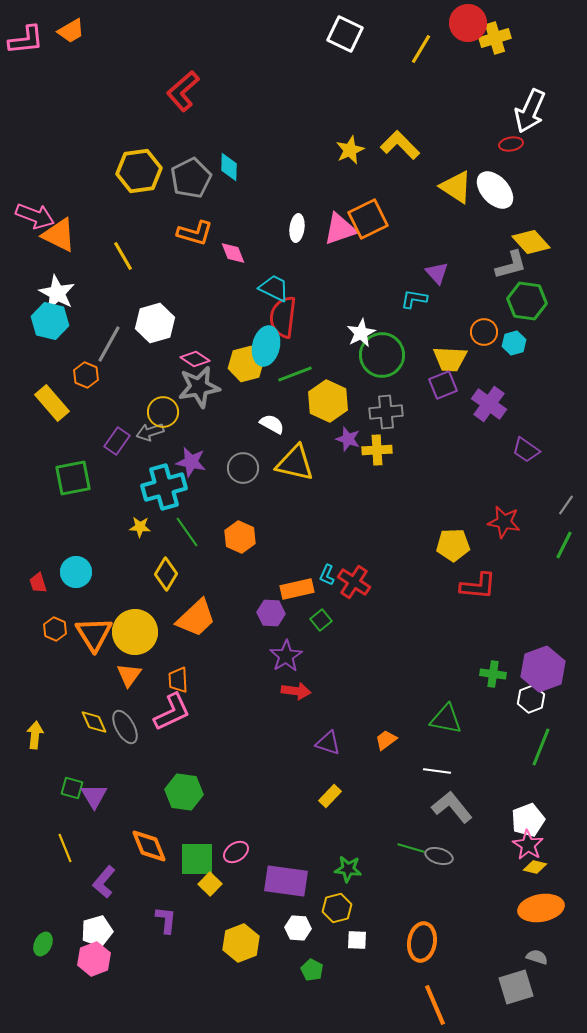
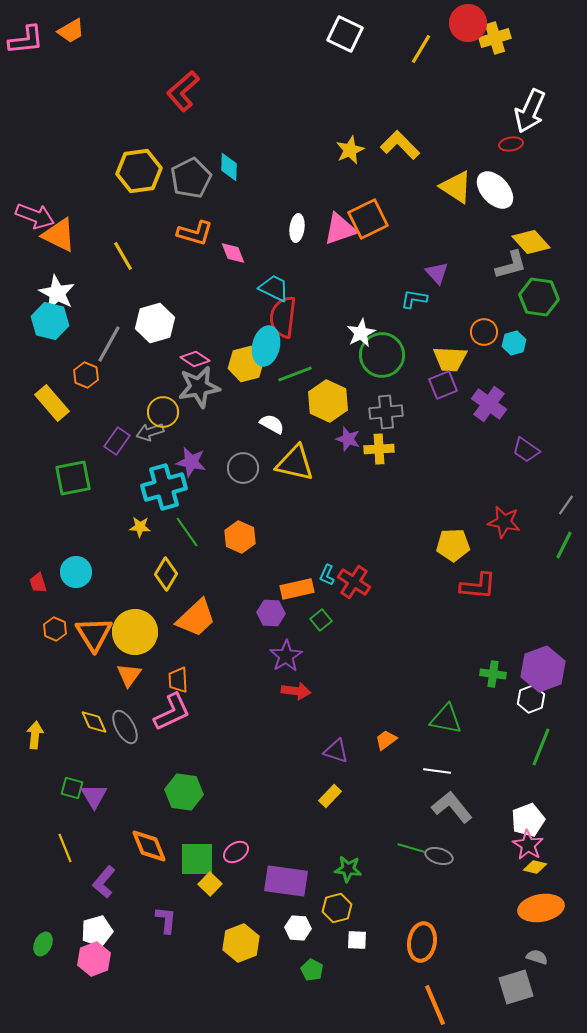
green hexagon at (527, 301): moved 12 px right, 4 px up
yellow cross at (377, 450): moved 2 px right, 1 px up
purple triangle at (328, 743): moved 8 px right, 8 px down
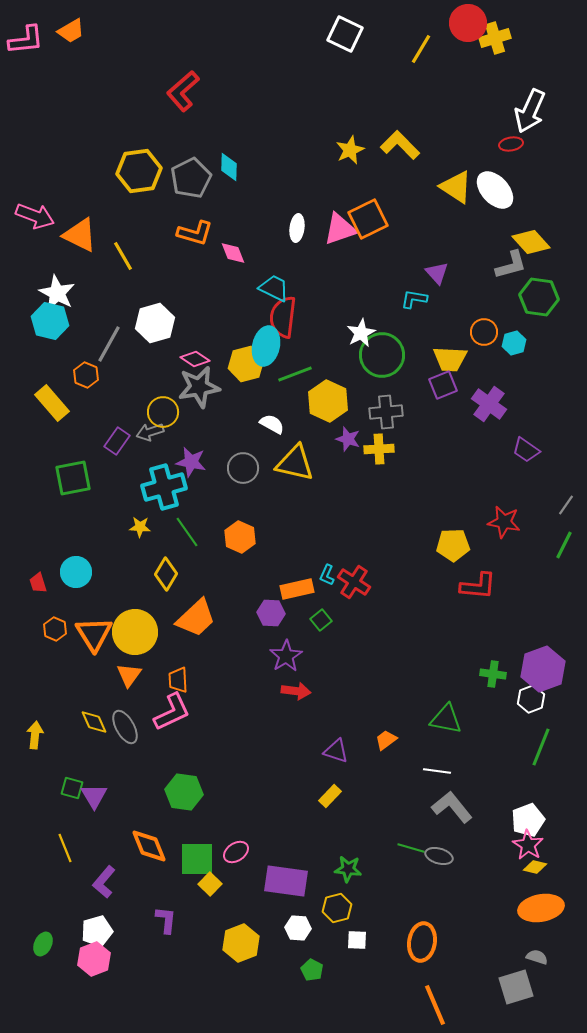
orange triangle at (59, 235): moved 21 px right
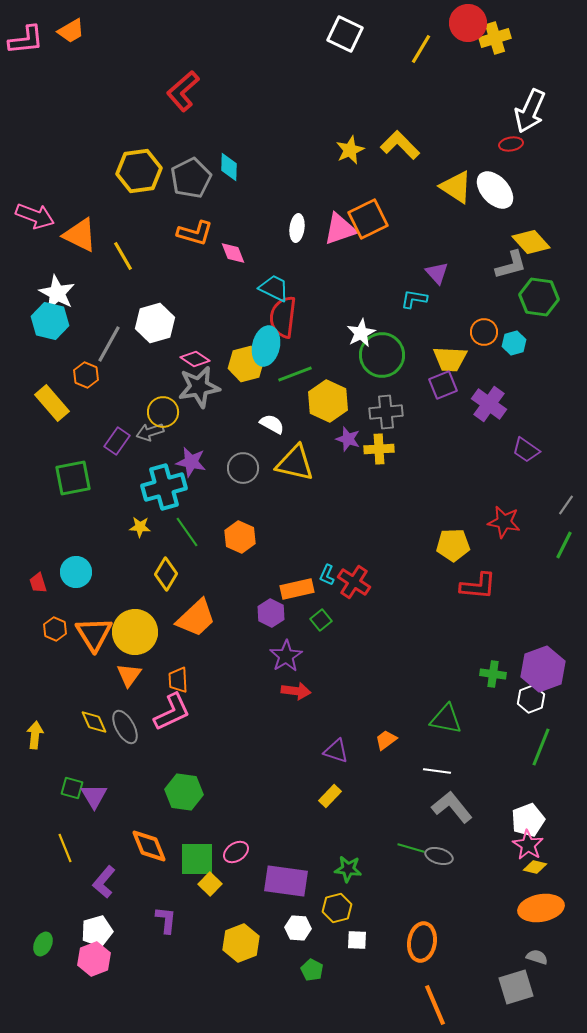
purple hexagon at (271, 613): rotated 24 degrees clockwise
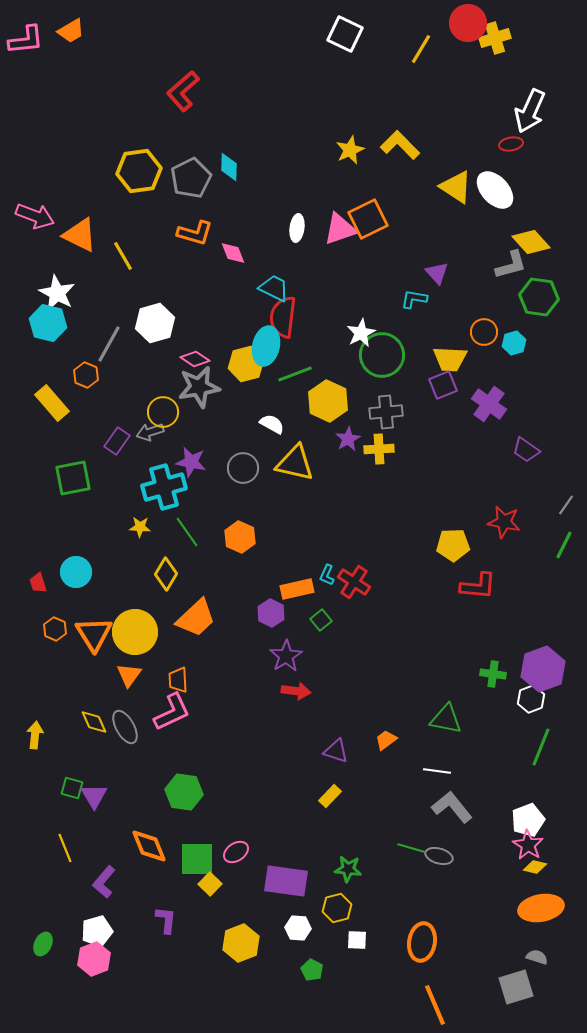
cyan hexagon at (50, 321): moved 2 px left, 2 px down
purple star at (348, 439): rotated 25 degrees clockwise
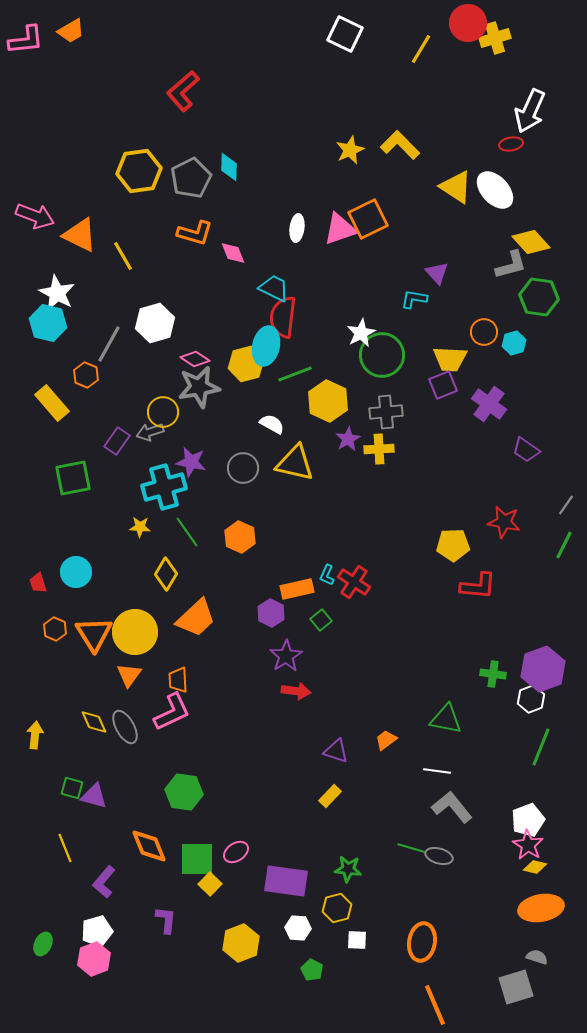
purple triangle at (94, 796): rotated 44 degrees counterclockwise
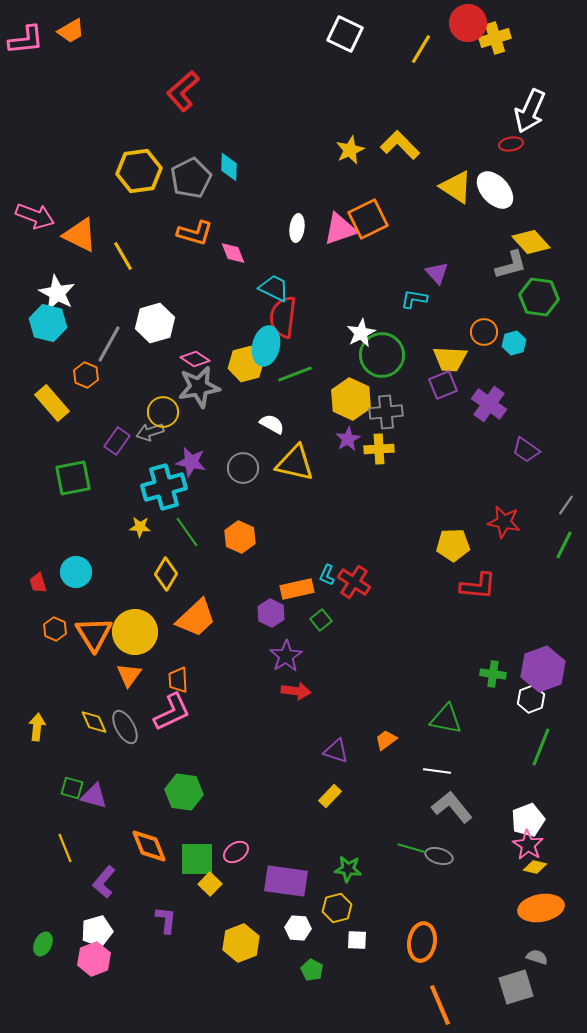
yellow hexagon at (328, 401): moved 23 px right, 2 px up
yellow arrow at (35, 735): moved 2 px right, 8 px up
orange line at (435, 1005): moved 5 px right
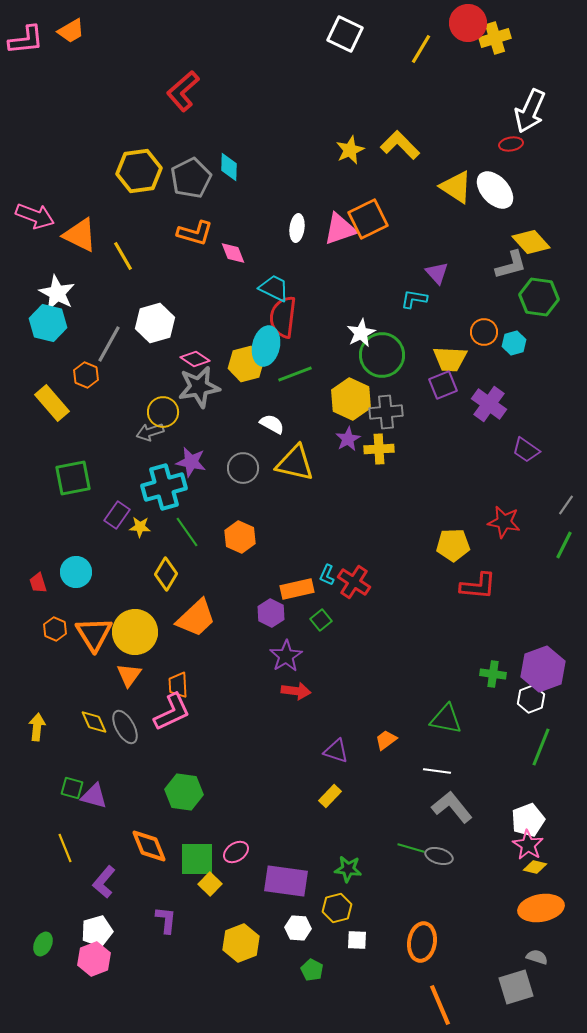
purple rectangle at (117, 441): moved 74 px down
orange trapezoid at (178, 680): moved 5 px down
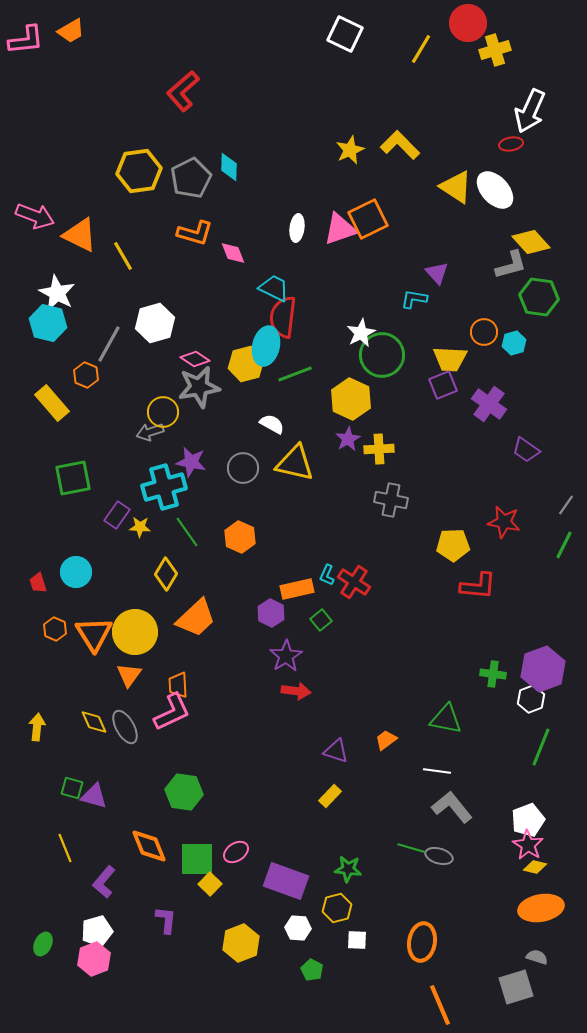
yellow cross at (495, 38): moved 12 px down
gray cross at (386, 412): moved 5 px right, 88 px down; rotated 16 degrees clockwise
purple rectangle at (286, 881): rotated 12 degrees clockwise
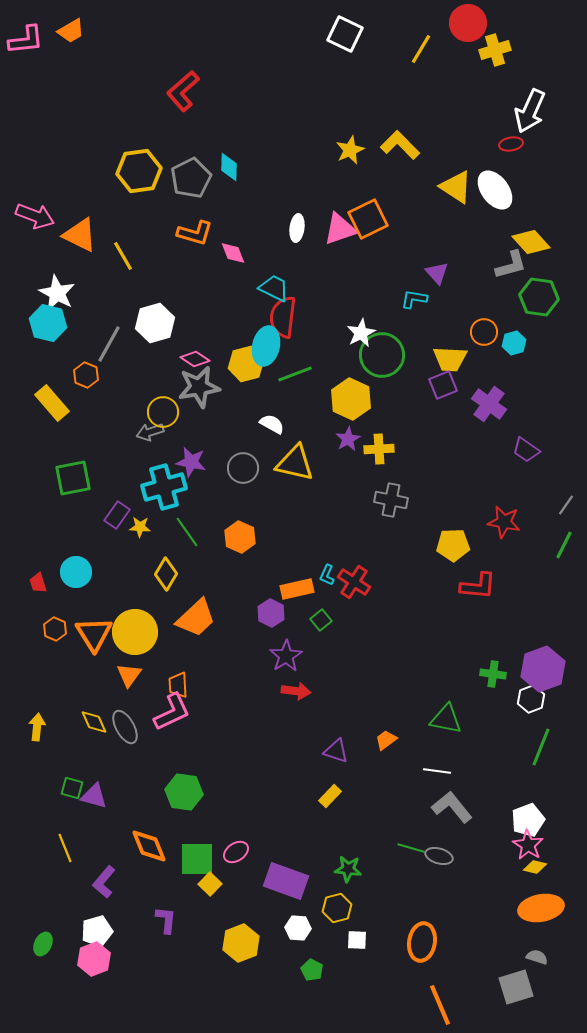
white ellipse at (495, 190): rotated 6 degrees clockwise
